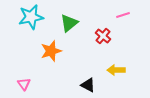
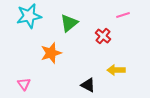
cyan star: moved 2 px left, 1 px up
orange star: moved 2 px down
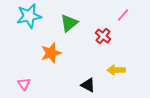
pink line: rotated 32 degrees counterclockwise
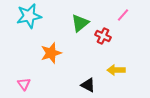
green triangle: moved 11 px right
red cross: rotated 14 degrees counterclockwise
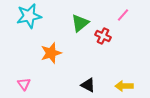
yellow arrow: moved 8 px right, 16 px down
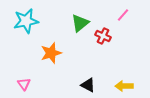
cyan star: moved 3 px left, 5 px down
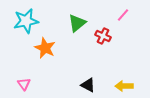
green triangle: moved 3 px left
orange star: moved 6 px left, 5 px up; rotated 30 degrees counterclockwise
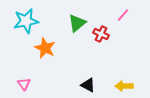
red cross: moved 2 px left, 2 px up
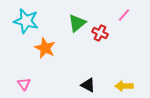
pink line: moved 1 px right
cyan star: rotated 25 degrees clockwise
red cross: moved 1 px left, 1 px up
